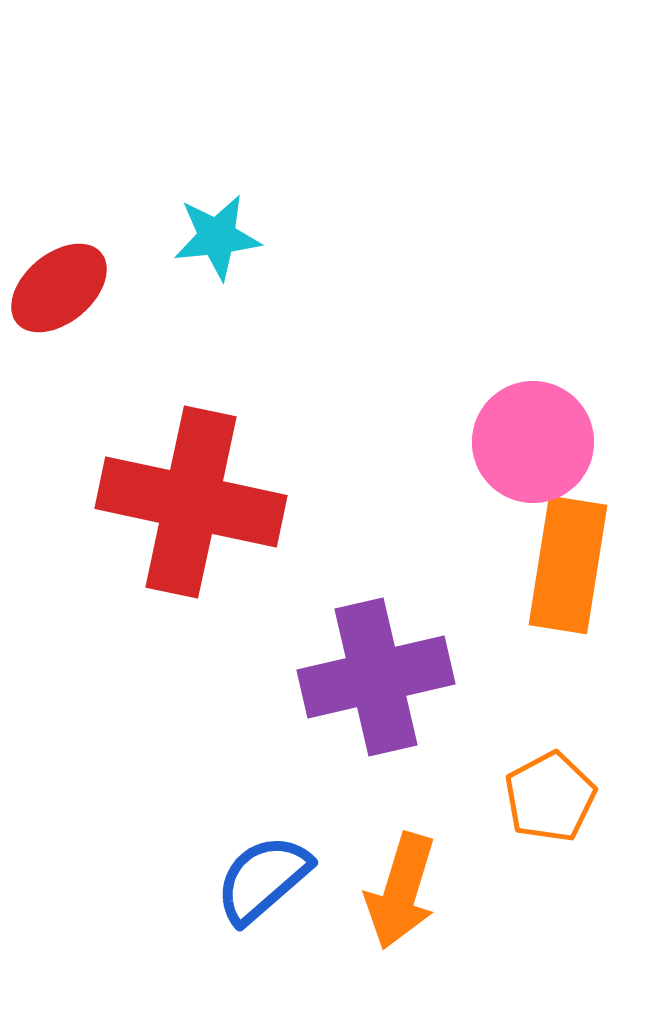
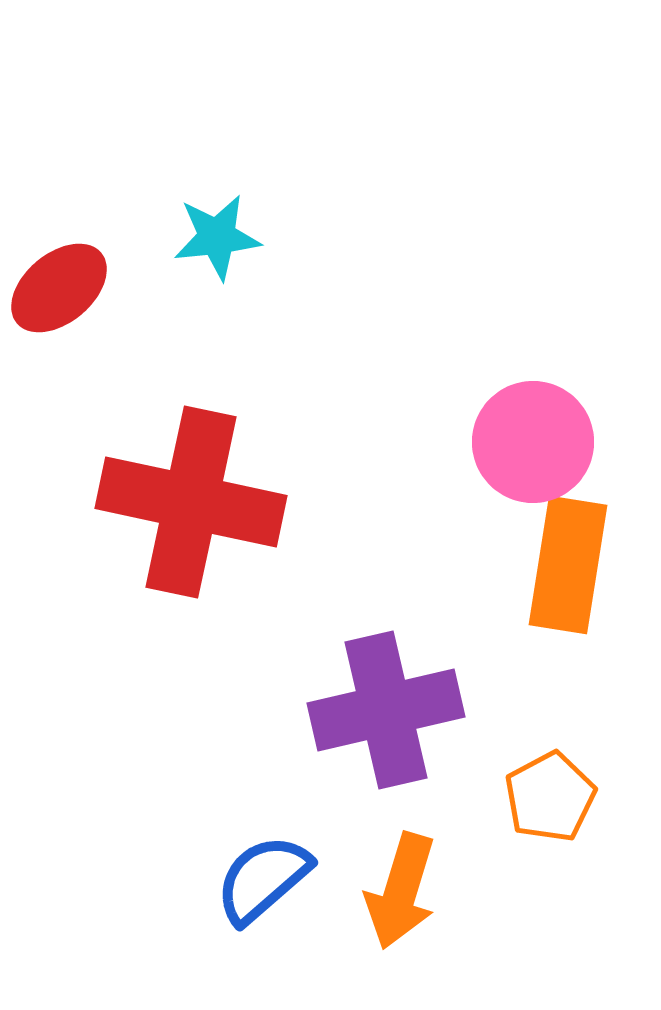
purple cross: moved 10 px right, 33 px down
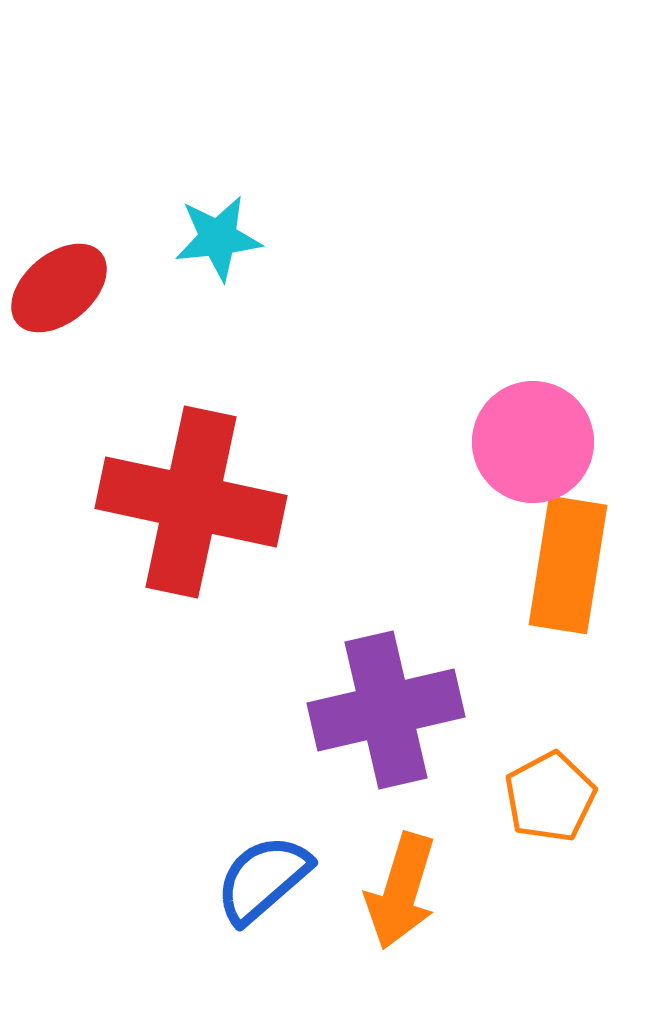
cyan star: moved 1 px right, 1 px down
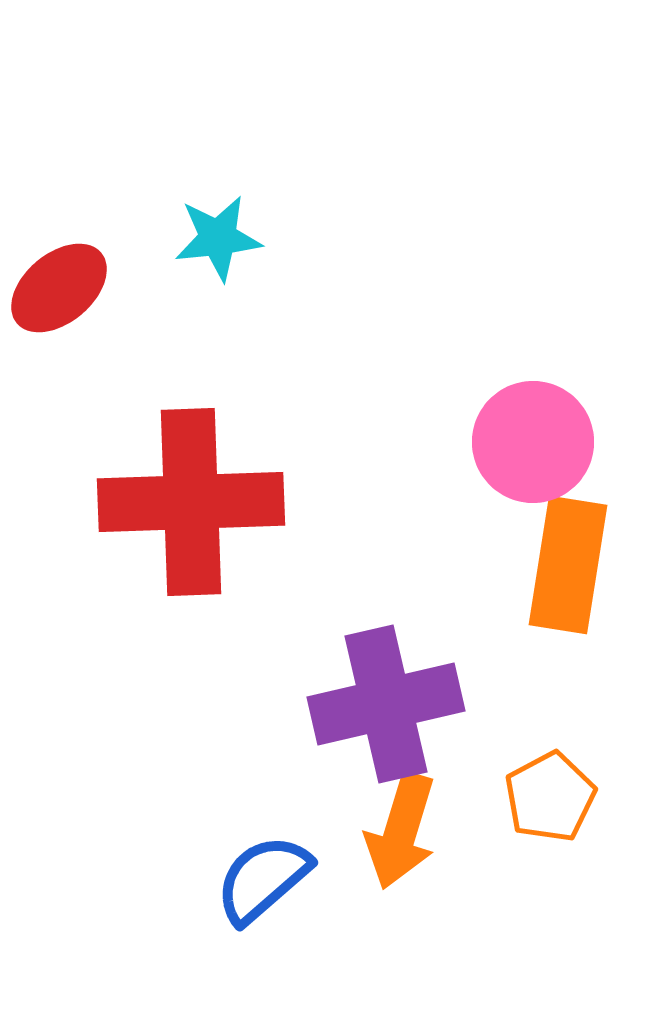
red cross: rotated 14 degrees counterclockwise
purple cross: moved 6 px up
orange arrow: moved 60 px up
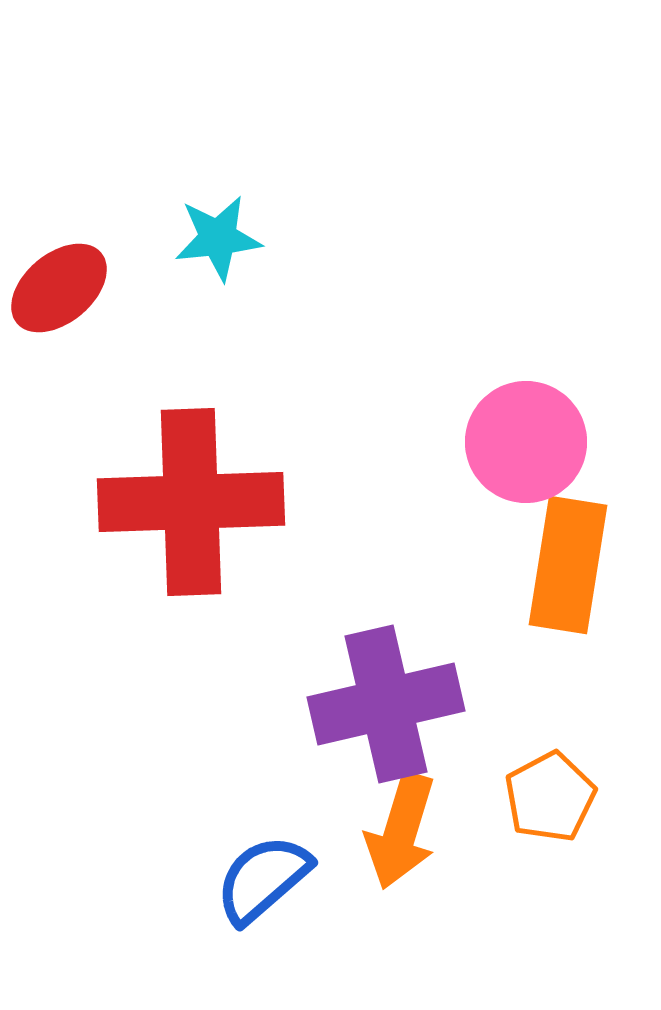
pink circle: moved 7 px left
